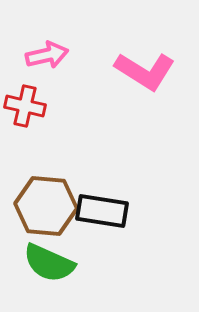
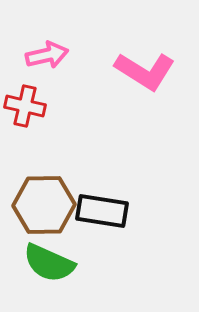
brown hexagon: moved 2 px left, 1 px up; rotated 6 degrees counterclockwise
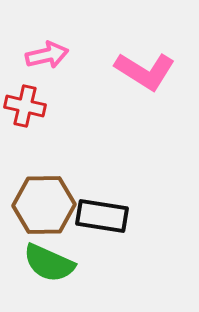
black rectangle: moved 5 px down
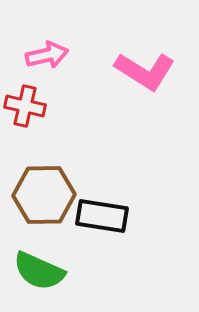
brown hexagon: moved 10 px up
green semicircle: moved 10 px left, 8 px down
